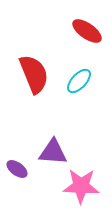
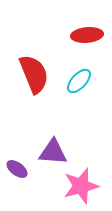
red ellipse: moved 4 px down; rotated 40 degrees counterclockwise
pink star: rotated 18 degrees counterclockwise
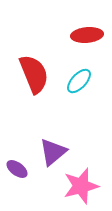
purple triangle: rotated 44 degrees counterclockwise
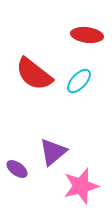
red ellipse: rotated 12 degrees clockwise
red semicircle: rotated 150 degrees clockwise
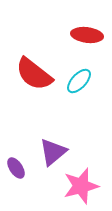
purple ellipse: moved 1 px left, 1 px up; rotated 20 degrees clockwise
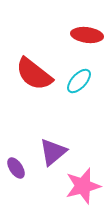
pink star: moved 2 px right
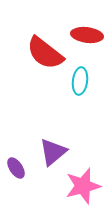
red semicircle: moved 11 px right, 21 px up
cyan ellipse: moved 1 px right; rotated 36 degrees counterclockwise
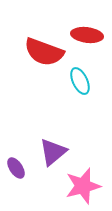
red semicircle: moved 1 px left, 1 px up; rotated 18 degrees counterclockwise
cyan ellipse: rotated 32 degrees counterclockwise
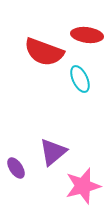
cyan ellipse: moved 2 px up
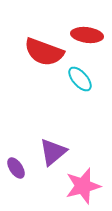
cyan ellipse: rotated 16 degrees counterclockwise
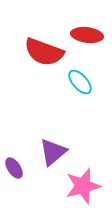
cyan ellipse: moved 3 px down
purple ellipse: moved 2 px left
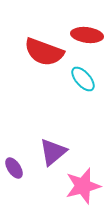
cyan ellipse: moved 3 px right, 3 px up
